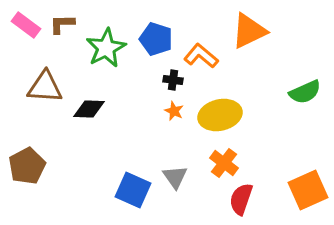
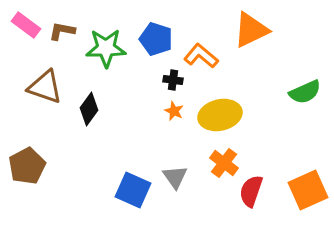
brown L-shape: moved 7 px down; rotated 12 degrees clockwise
orange triangle: moved 2 px right, 1 px up
green star: rotated 27 degrees clockwise
brown triangle: rotated 15 degrees clockwise
black diamond: rotated 56 degrees counterclockwise
red semicircle: moved 10 px right, 8 px up
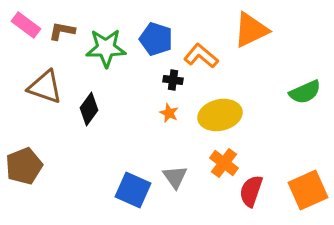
orange star: moved 5 px left, 2 px down
brown pentagon: moved 3 px left; rotated 6 degrees clockwise
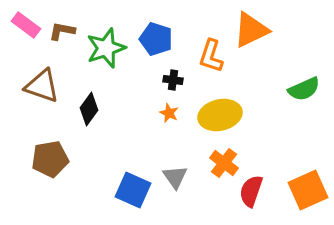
green star: rotated 18 degrees counterclockwise
orange L-shape: moved 10 px right; rotated 112 degrees counterclockwise
brown triangle: moved 3 px left, 1 px up
green semicircle: moved 1 px left, 3 px up
brown pentagon: moved 26 px right, 7 px up; rotated 12 degrees clockwise
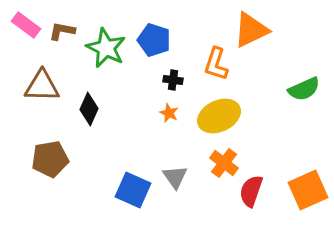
blue pentagon: moved 2 px left, 1 px down
green star: rotated 27 degrees counterclockwise
orange L-shape: moved 5 px right, 8 px down
brown triangle: rotated 18 degrees counterclockwise
black diamond: rotated 12 degrees counterclockwise
yellow ellipse: moved 1 px left, 1 px down; rotated 12 degrees counterclockwise
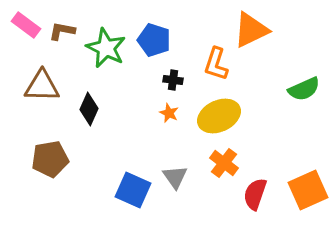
red semicircle: moved 4 px right, 3 px down
